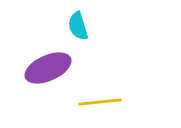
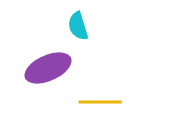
yellow line: rotated 6 degrees clockwise
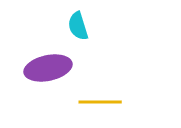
purple ellipse: rotated 12 degrees clockwise
